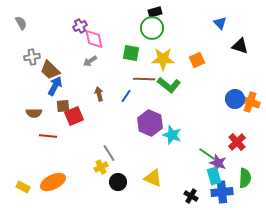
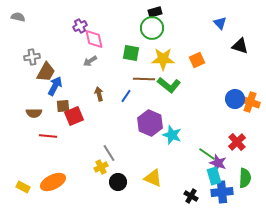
gray semicircle: moved 3 px left, 6 px up; rotated 48 degrees counterclockwise
brown trapezoid: moved 4 px left, 2 px down; rotated 105 degrees counterclockwise
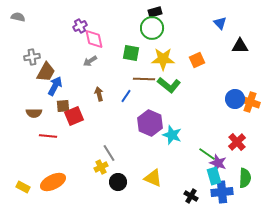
black triangle: rotated 18 degrees counterclockwise
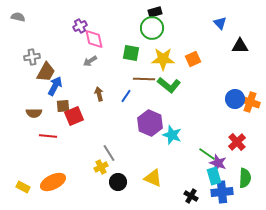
orange square: moved 4 px left, 1 px up
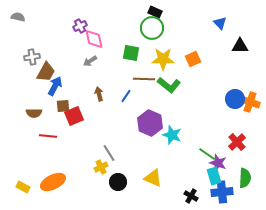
black rectangle: rotated 40 degrees clockwise
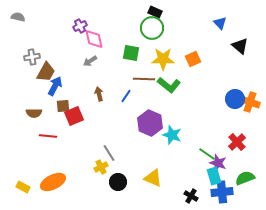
black triangle: rotated 42 degrees clockwise
green semicircle: rotated 114 degrees counterclockwise
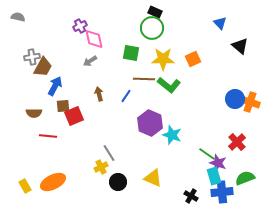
brown trapezoid: moved 3 px left, 5 px up
yellow rectangle: moved 2 px right, 1 px up; rotated 32 degrees clockwise
